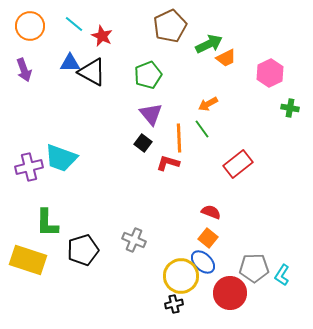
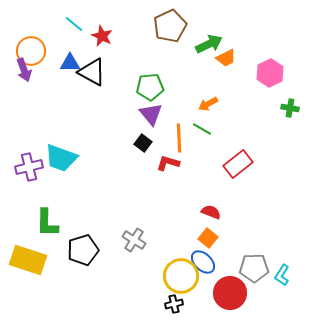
orange circle: moved 1 px right, 25 px down
green pentagon: moved 2 px right, 12 px down; rotated 16 degrees clockwise
green line: rotated 24 degrees counterclockwise
gray cross: rotated 10 degrees clockwise
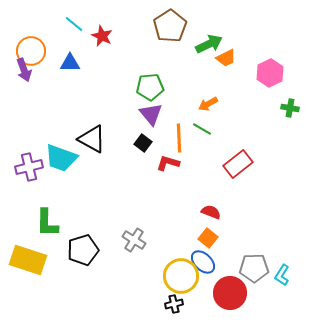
brown pentagon: rotated 8 degrees counterclockwise
black triangle: moved 67 px down
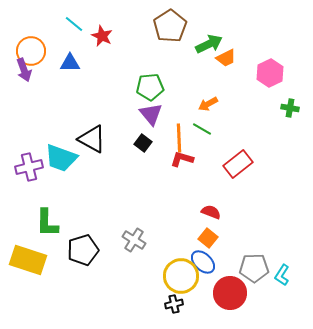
red L-shape: moved 14 px right, 4 px up
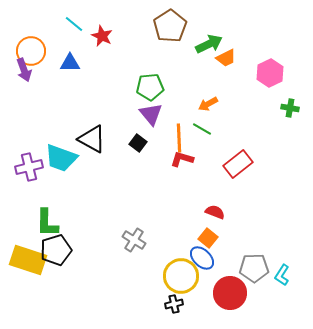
black square: moved 5 px left
red semicircle: moved 4 px right
black pentagon: moved 27 px left
blue ellipse: moved 1 px left, 4 px up
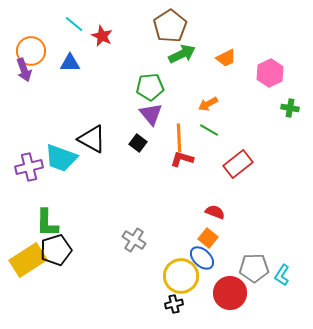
green arrow: moved 27 px left, 10 px down
green line: moved 7 px right, 1 px down
yellow rectangle: rotated 51 degrees counterclockwise
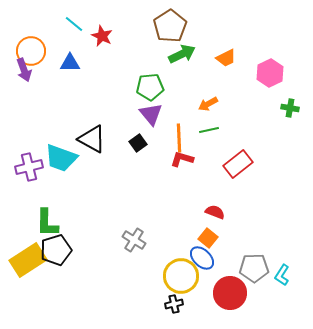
green line: rotated 42 degrees counterclockwise
black square: rotated 18 degrees clockwise
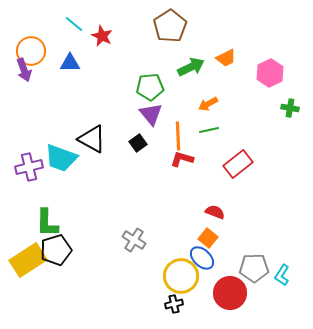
green arrow: moved 9 px right, 13 px down
orange line: moved 1 px left, 2 px up
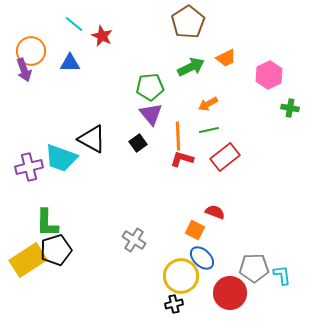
brown pentagon: moved 18 px right, 4 px up
pink hexagon: moved 1 px left, 2 px down
red rectangle: moved 13 px left, 7 px up
orange square: moved 13 px left, 8 px up; rotated 12 degrees counterclockwise
cyan L-shape: rotated 140 degrees clockwise
